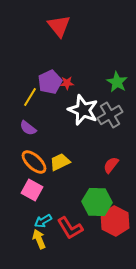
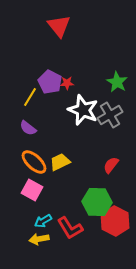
purple pentagon: rotated 20 degrees counterclockwise
yellow arrow: rotated 78 degrees counterclockwise
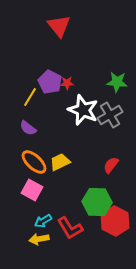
green star: rotated 25 degrees counterclockwise
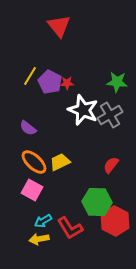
yellow line: moved 21 px up
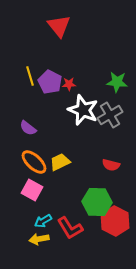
yellow line: rotated 48 degrees counterclockwise
red star: moved 2 px right, 1 px down
red semicircle: rotated 114 degrees counterclockwise
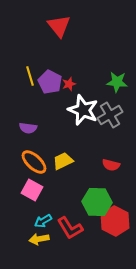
red star: rotated 16 degrees counterclockwise
purple semicircle: rotated 30 degrees counterclockwise
yellow trapezoid: moved 3 px right, 1 px up
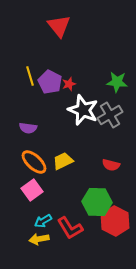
pink square: rotated 25 degrees clockwise
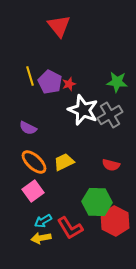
purple semicircle: rotated 18 degrees clockwise
yellow trapezoid: moved 1 px right, 1 px down
pink square: moved 1 px right, 1 px down
yellow arrow: moved 2 px right, 1 px up
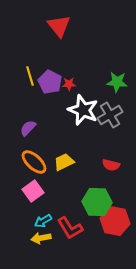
red star: rotated 16 degrees clockwise
purple semicircle: rotated 108 degrees clockwise
red hexagon: rotated 16 degrees counterclockwise
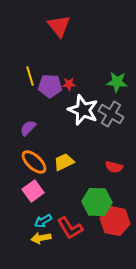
purple pentagon: moved 4 px down; rotated 25 degrees counterclockwise
gray cross: moved 1 px right, 1 px up; rotated 30 degrees counterclockwise
red semicircle: moved 3 px right, 2 px down
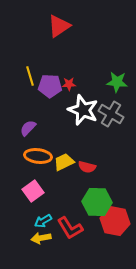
red triangle: rotated 35 degrees clockwise
orange ellipse: moved 4 px right, 6 px up; rotated 36 degrees counterclockwise
red semicircle: moved 27 px left
